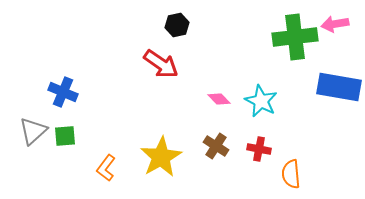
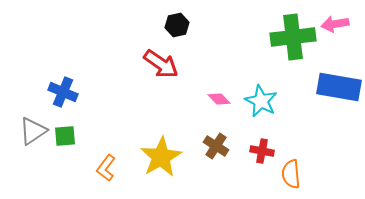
green cross: moved 2 px left
gray triangle: rotated 8 degrees clockwise
red cross: moved 3 px right, 2 px down
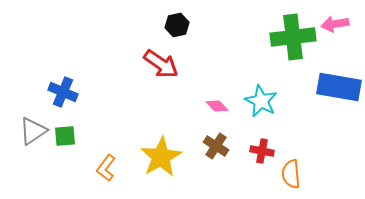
pink diamond: moved 2 px left, 7 px down
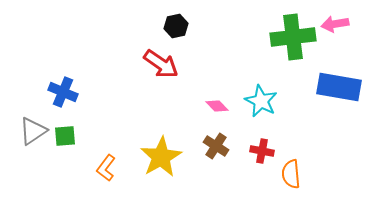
black hexagon: moved 1 px left, 1 px down
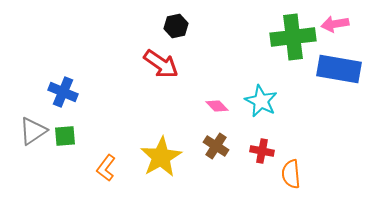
blue rectangle: moved 18 px up
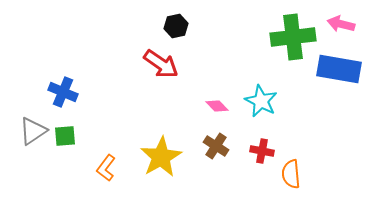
pink arrow: moved 6 px right; rotated 24 degrees clockwise
